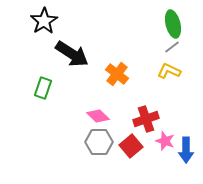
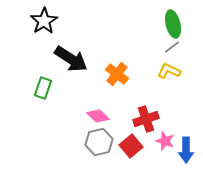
black arrow: moved 1 px left, 5 px down
gray hexagon: rotated 12 degrees counterclockwise
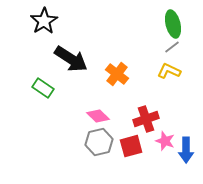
green rectangle: rotated 75 degrees counterclockwise
red square: rotated 25 degrees clockwise
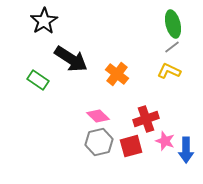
green rectangle: moved 5 px left, 8 px up
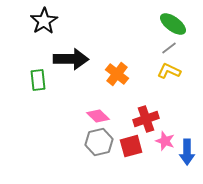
green ellipse: rotated 40 degrees counterclockwise
gray line: moved 3 px left, 1 px down
black arrow: rotated 32 degrees counterclockwise
green rectangle: rotated 50 degrees clockwise
blue arrow: moved 1 px right, 2 px down
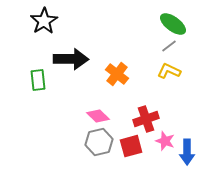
gray line: moved 2 px up
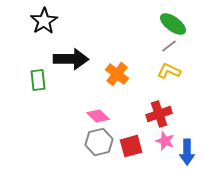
red cross: moved 13 px right, 5 px up
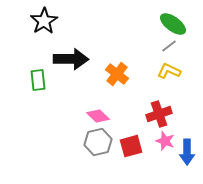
gray hexagon: moved 1 px left
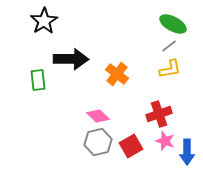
green ellipse: rotated 8 degrees counterclockwise
yellow L-shape: moved 1 px right, 2 px up; rotated 145 degrees clockwise
red square: rotated 15 degrees counterclockwise
